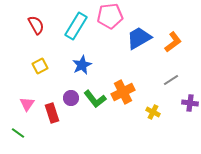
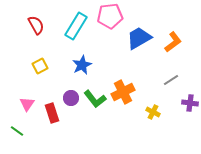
green line: moved 1 px left, 2 px up
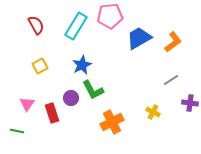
orange cross: moved 11 px left, 30 px down
green L-shape: moved 2 px left, 9 px up; rotated 10 degrees clockwise
green line: rotated 24 degrees counterclockwise
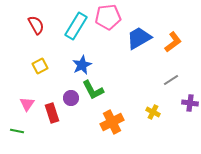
pink pentagon: moved 2 px left, 1 px down
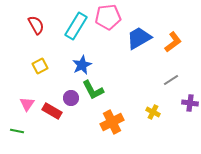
red rectangle: moved 2 px up; rotated 42 degrees counterclockwise
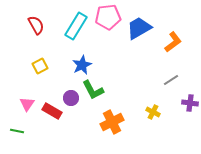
blue trapezoid: moved 10 px up
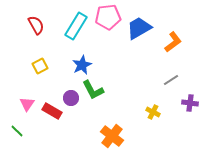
orange cross: moved 14 px down; rotated 25 degrees counterclockwise
green line: rotated 32 degrees clockwise
